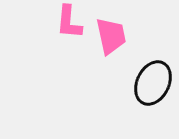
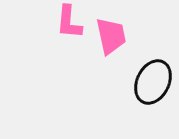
black ellipse: moved 1 px up
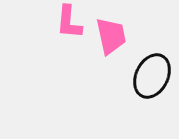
black ellipse: moved 1 px left, 6 px up
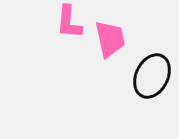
pink trapezoid: moved 1 px left, 3 px down
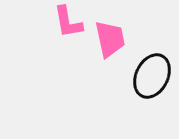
pink L-shape: moved 1 px left; rotated 15 degrees counterclockwise
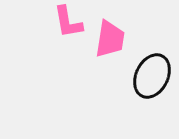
pink trapezoid: rotated 21 degrees clockwise
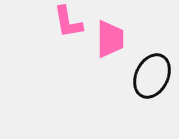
pink trapezoid: rotated 9 degrees counterclockwise
